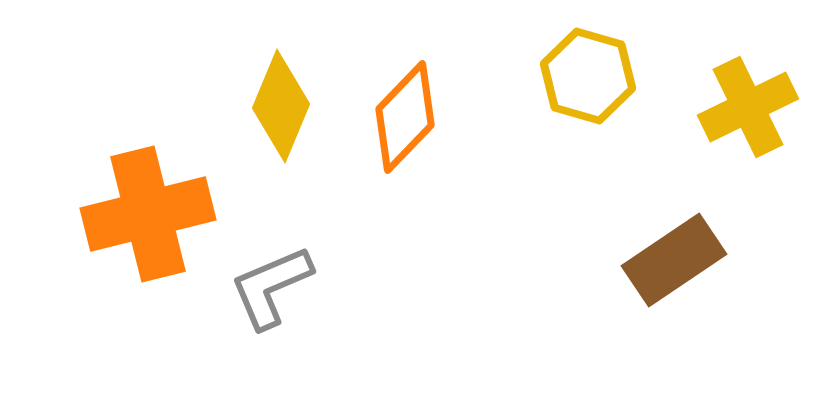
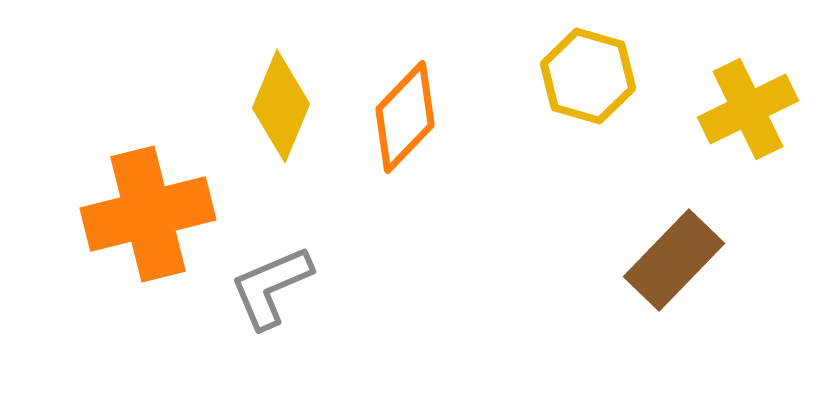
yellow cross: moved 2 px down
brown rectangle: rotated 12 degrees counterclockwise
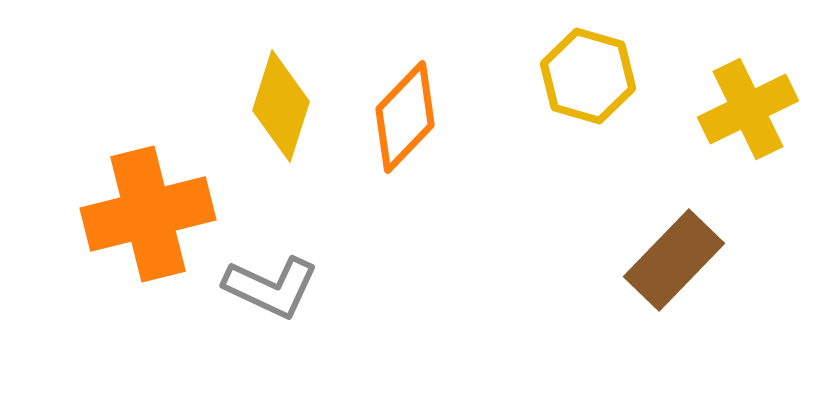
yellow diamond: rotated 5 degrees counterclockwise
gray L-shape: rotated 132 degrees counterclockwise
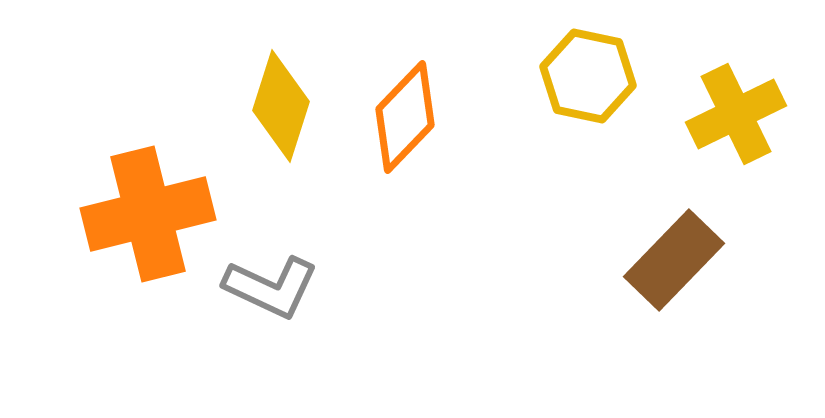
yellow hexagon: rotated 4 degrees counterclockwise
yellow cross: moved 12 px left, 5 px down
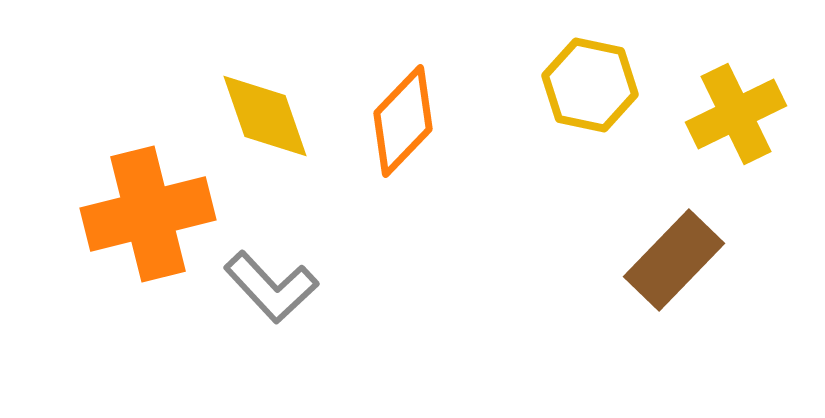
yellow hexagon: moved 2 px right, 9 px down
yellow diamond: moved 16 px left, 10 px down; rotated 37 degrees counterclockwise
orange diamond: moved 2 px left, 4 px down
gray L-shape: rotated 22 degrees clockwise
